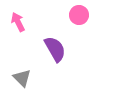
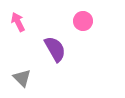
pink circle: moved 4 px right, 6 px down
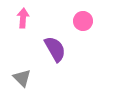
pink arrow: moved 5 px right, 4 px up; rotated 30 degrees clockwise
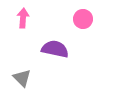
pink circle: moved 2 px up
purple semicircle: rotated 48 degrees counterclockwise
